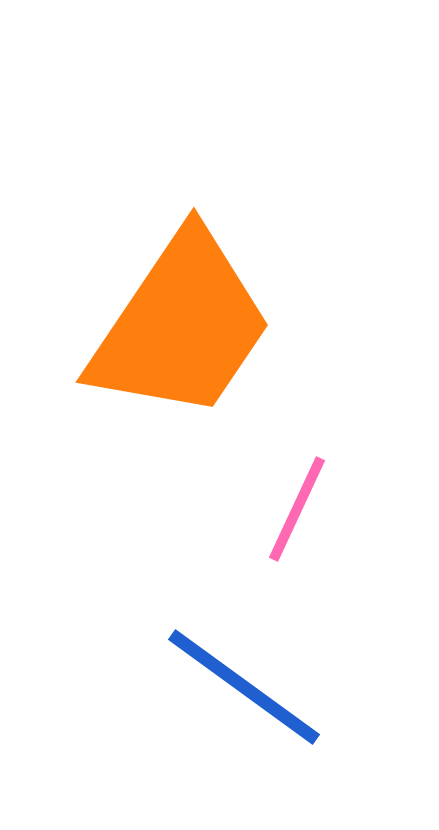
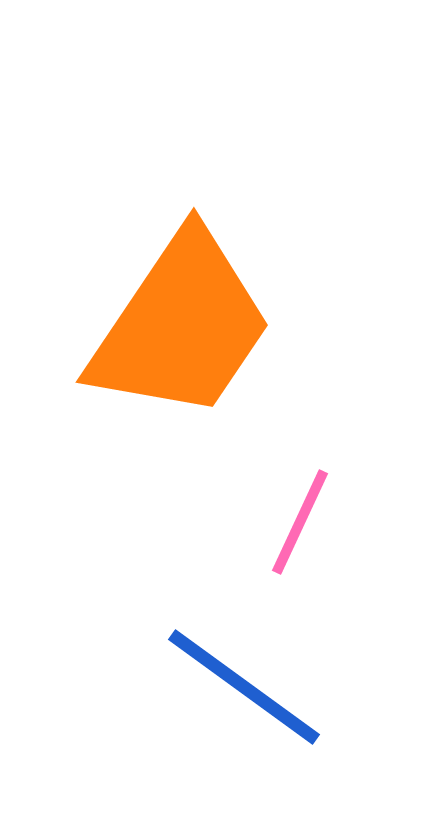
pink line: moved 3 px right, 13 px down
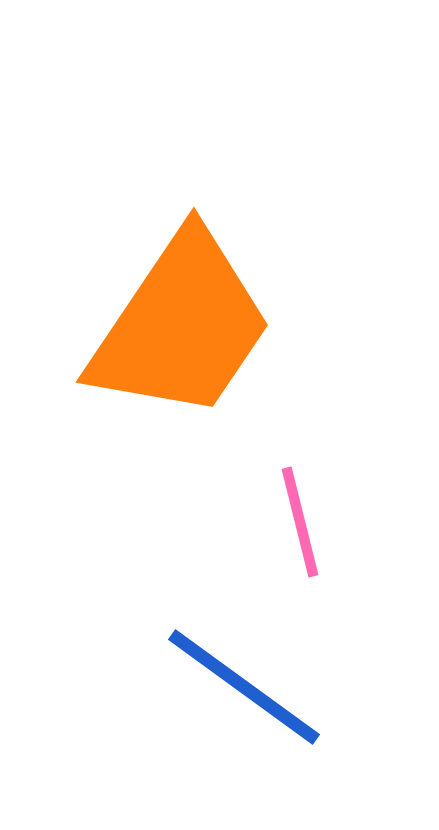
pink line: rotated 39 degrees counterclockwise
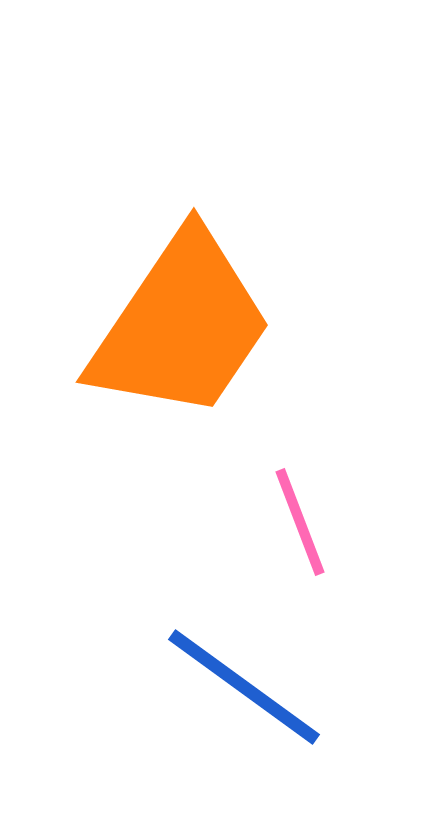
pink line: rotated 7 degrees counterclockwise
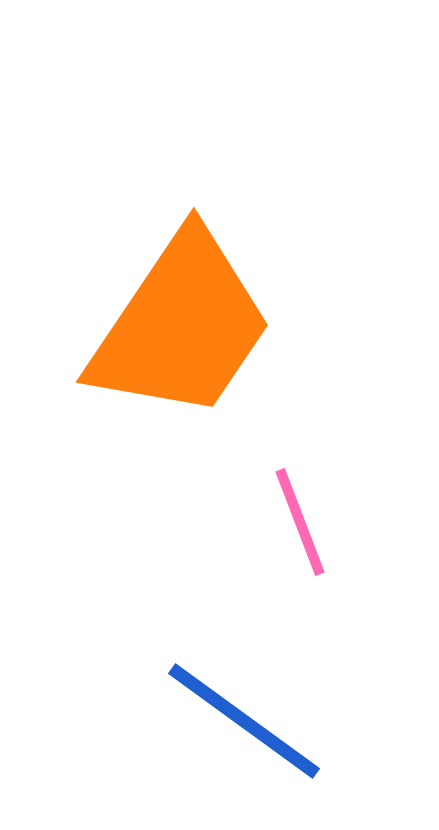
blue line: moved 34 px down
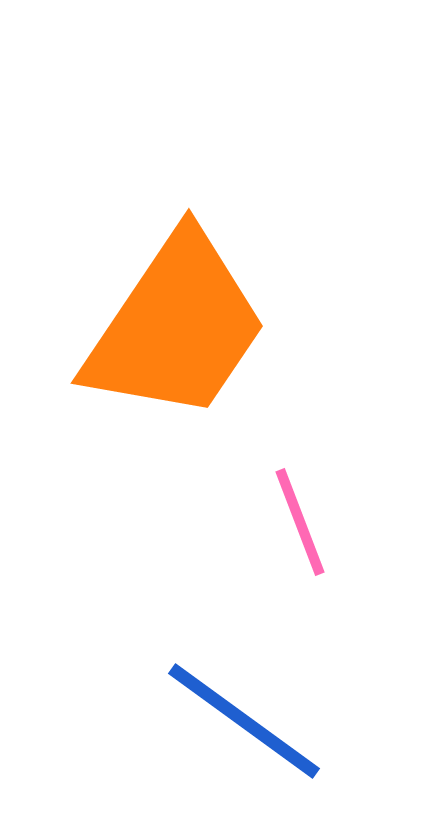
orange trapezoid: moved 5 px left, 1 px down
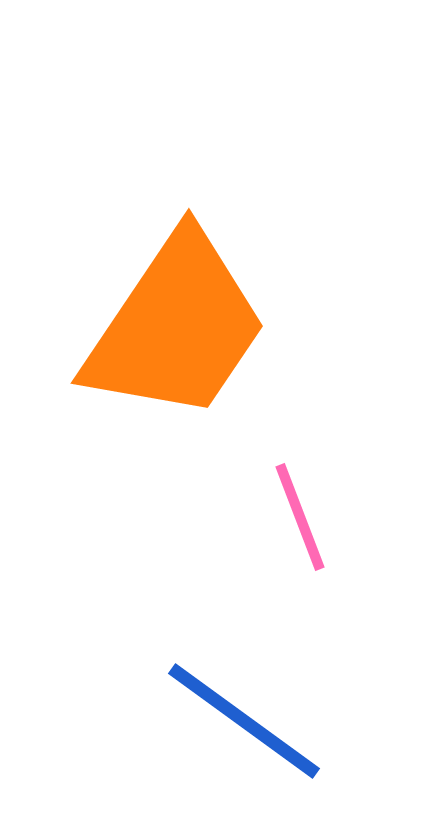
pink line: moved 5 px up
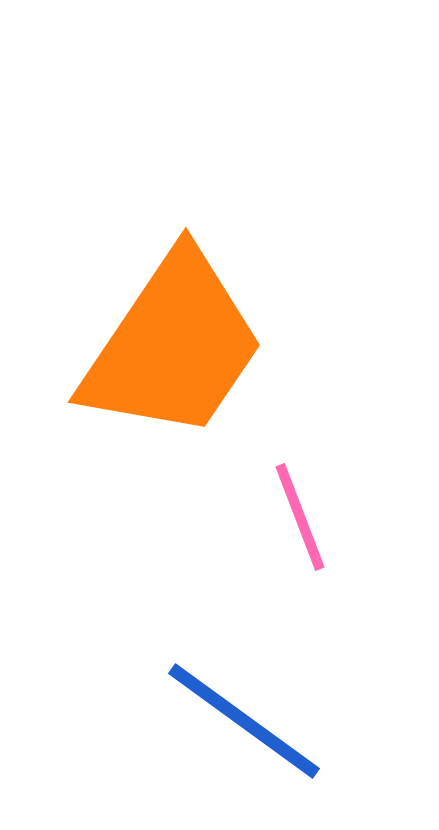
orange trapezoid: moved 3 px left, 19 px down
